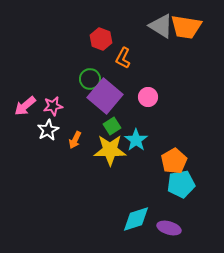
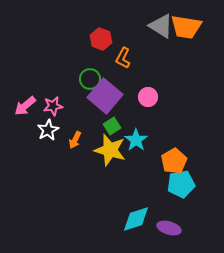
yellow star: rotated 16 degrees clockwise
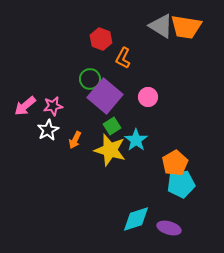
orange pentagon: moved 1 px right, 2 px down
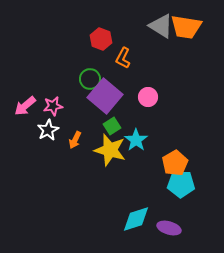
cyan pentagon: rotated 12 degrees clockwise
